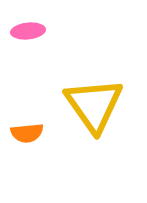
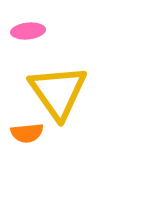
yellow triangle: moved 36 px left, 13 px up
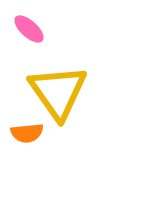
pink ellipse: moved 1 px right, 2 px up; rotated 48 degrees clockwise
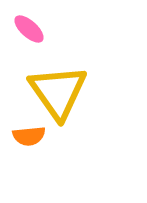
orange semicircle: moved 2 px right, 3 px down
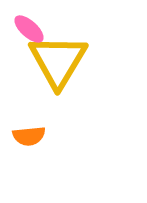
yellow triangle: moved 31 px up; rotated 6 degrees clockwise
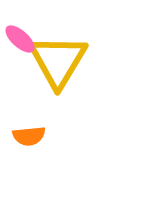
pink ellipse: moved 9 px left, 10 px down
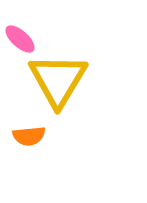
yellow triangle: moved 19 px down
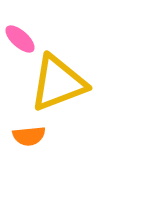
yellow triangle: moved 3 px down; rotated 38 degrees clockwise
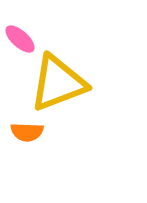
orange semicircle: moved 2 px left, 4 px up; rotated 8 degrees clockwise
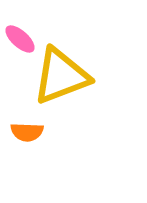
yellow triangle: moved 3 px right, 7 px up
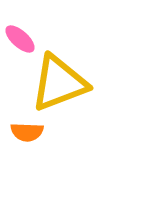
yellow triangle: moved 2 px left, 7 px down
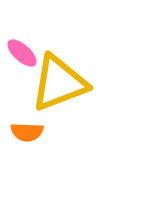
pink ellipse: moved 2 px right, 14 px down
